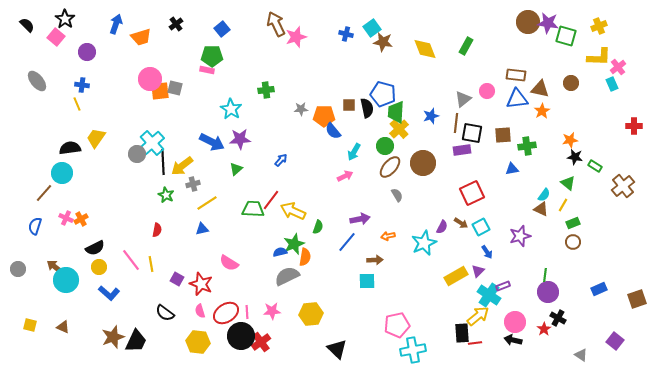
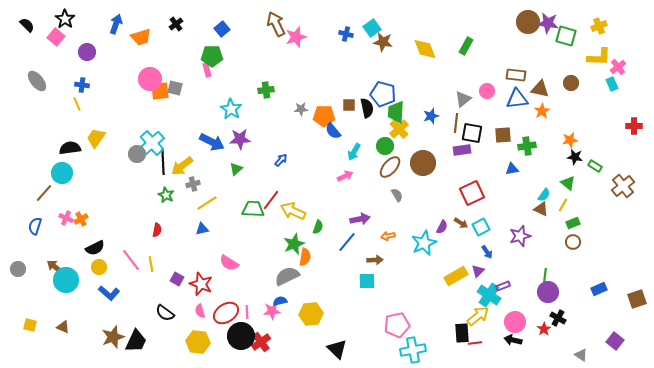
pink rectangle at (207, 70): rotated 64 degrees clockwise
blue semicircle at (280, 252): moved 49 px down
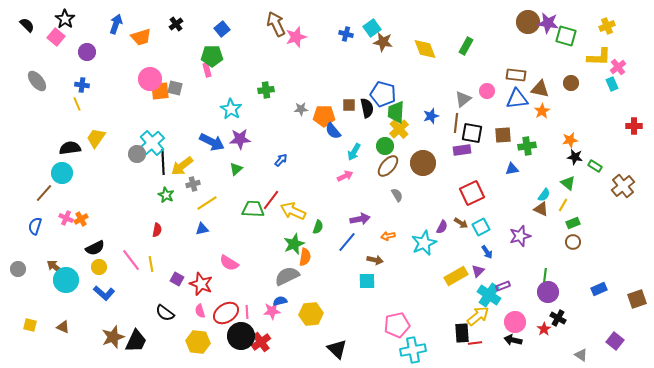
yellow cross at (599, 26): moved 8 px right
brown ellipse at (390, 167): moved 2 px left, 1 px up
brown arrow at (375, 260): rotated 14 degrees clockwise
blue L-shape at (109, 293): moved 5 px left
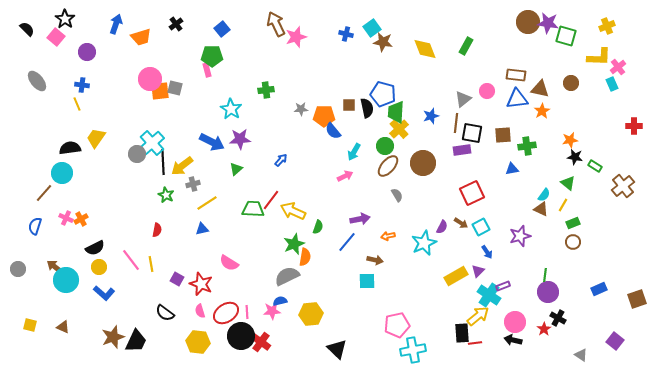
black semicircle at (27, 25): moved 4 px down
red cross at (261, 342): rotated 18 degrees counterclockwise
